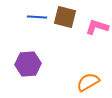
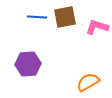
brown square: rotated 25 degrees counterclockwise
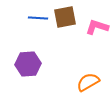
blue line: moved 1 px right, 1 px down
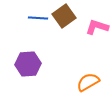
brown square: moved 1 px left, 1 px up; rotated 25 degrees counterclockwise
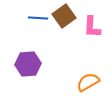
pink L-shape: moved 5 px left; rotated 105 degrees counterclockwise
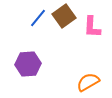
blue line: rotated 54 degrees counterclockwise
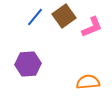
blue line: moved 3 px left, 1 px up
pink L-shape: rotated 115 degrees counterclockwise
orange semicircle: rotated 25 degrees clockwise
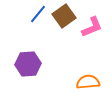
blue line: moved 3 px right, 3 px up
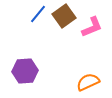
purple hexagon: moved 3 px left, 7 px down
orange semicircle: rotated 20 degrees counterclockwise
